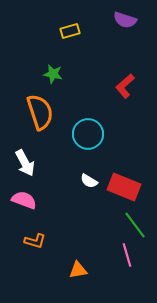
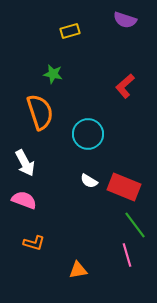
orange L-shape: moved 1 px left, 2 px down
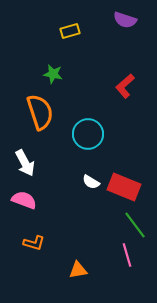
white semicircle: moved 2 px right, 1 px down
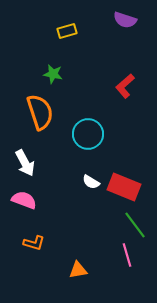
yellow rectangle: moved 3 px left
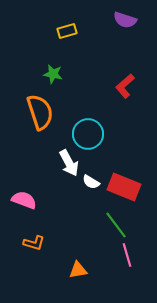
white arrow: moved 44 px right
green line: moved 19 px left
